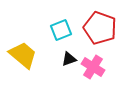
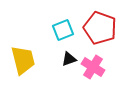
cyan square: moved 2 px right
yellow trapezoid: moved 5 px down; rotated 36 degrees clockwise
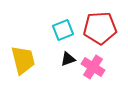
red pentagon: rotated 24 degrees counterclockwise
black triangle: moved 1 px left
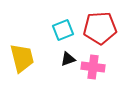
yellow trapezoid: moved 1 px left, 2 px up
pink cross: rotated 25 degrees counterclockwise
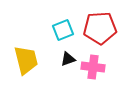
yellow trapezoid: moved 4 px right, 2 px down
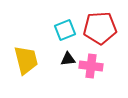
cyan square: moved 2 px right
black triangle: rotated 14 degrees clockwise
pink cross: moved 2 px left, 1 px up
